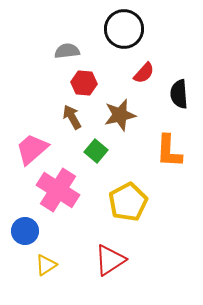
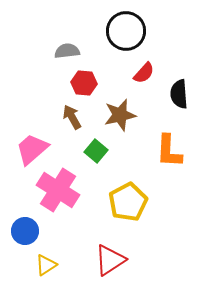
black circle: moved 2 px right, 2 px down
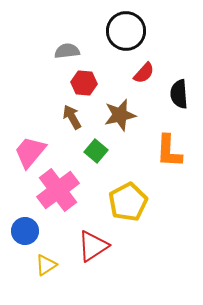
pink trapezoid: moved 2 px left, 3 px down; rotated 9 degrees counterclockwise
pink cross: rotated 21 degrees clockwise
red triangle: moved 17 px left, 14 px up
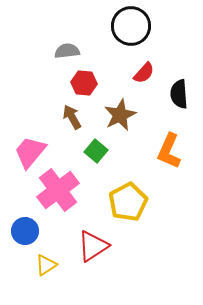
black circle: moved 5 px right, 5 px up
brown star: rotated 12 degrees counterclockwise
orange L-shape: rotated 21 degrees clockwise
